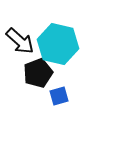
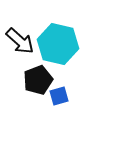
black pentagon: moved 7 px down
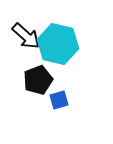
black arrow: moved 6 px right, 5 px up
blue square: moved 4 px down
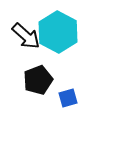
cyan hexagon: moved 12 px up; rotated 15 degrees clockwise
blue square: moved 9 px right, 2 px up
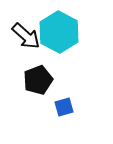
cyan hexagon: moved 1 px right
blue square: moved 4 px left, 9 px down
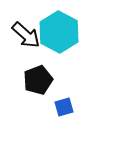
black arrow: moved 1 px up
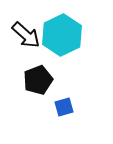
cyan hexagon: moved 3 px right, 3 px down; rotated 6 degrees clockwise
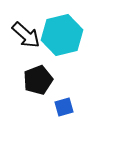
cyan hexagon: rotated 12 degrees clockwise
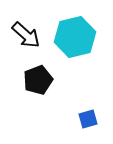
cyan hexagon: moved 13 px right, 2 px down
blue square: moved 24 px right, 12 px down
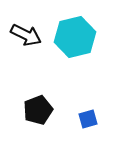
black arrow: rotated 16 degrees counterclockwise
black pentagon: moved 30 px down
